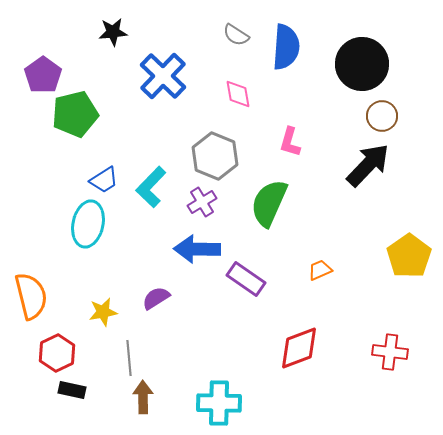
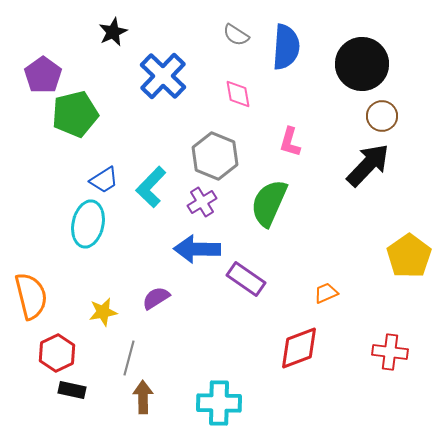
black star: rotated 20 degrees counterclockwise
orange trapezoid: moved 6 px right, 23 px down
gray line: rotated 20 degrees clockwise
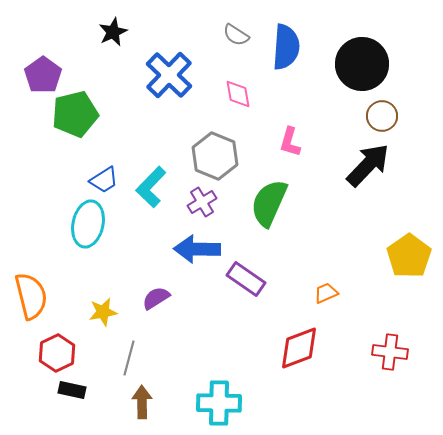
blue cross: moved 6 px right, 1 px up
brown arrow: moved 1 px left, 5 px down
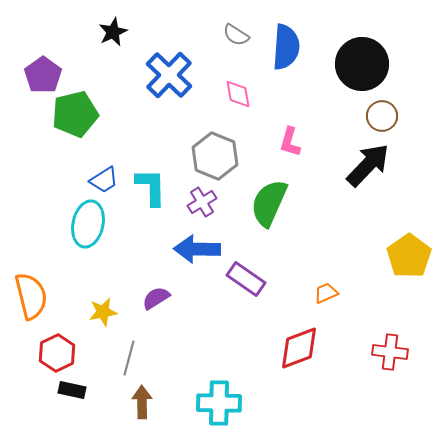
cyan L-shape: rotated 135 degrees clockwise
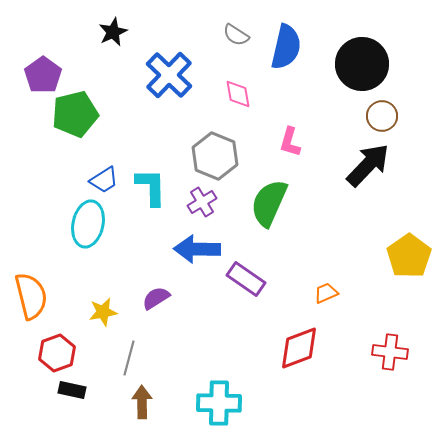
blue semicircle: rotated 9 degrees clockwise
red hexagon: rotated 6 degrees clockwise
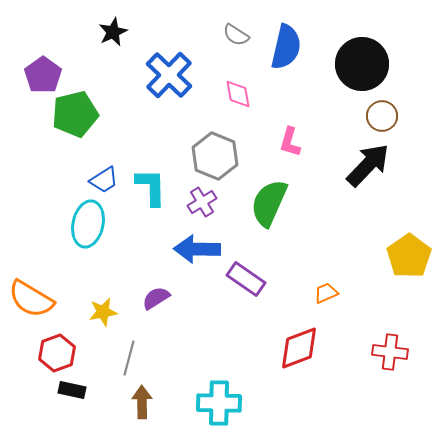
orange semicircle: moved 3 px down; rotated 135 degrees clockwise
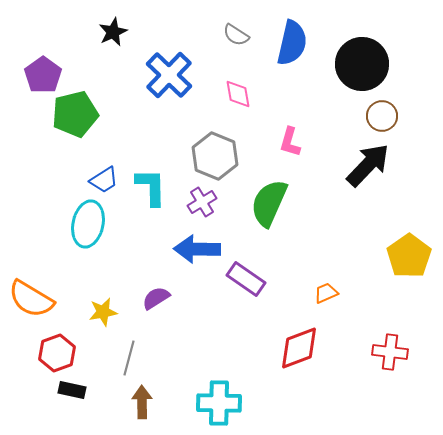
blue semicircle: moved 6 px right, 4 px up
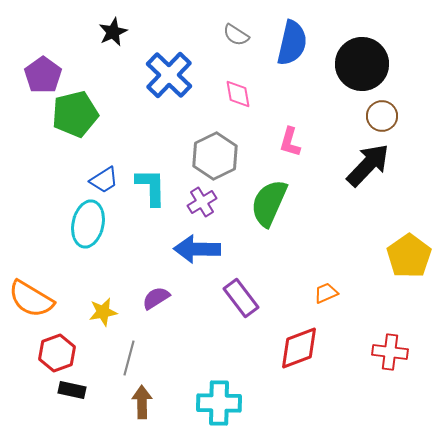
gray hexagon: rotated 12 degrees clockwise
purple rectangle: moved 5 px left, 19 px down; rotated 18 degrees clockwise
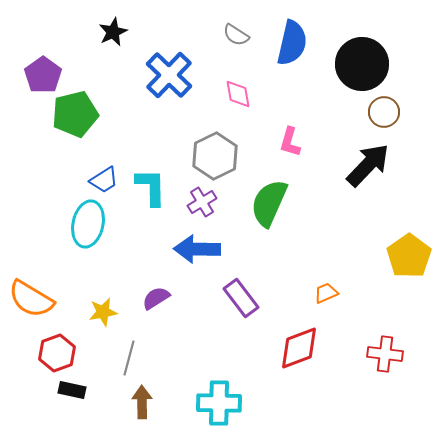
brown circle: moved 2 px right, 4 px up
red cross: moved 5 px left, 2 px down
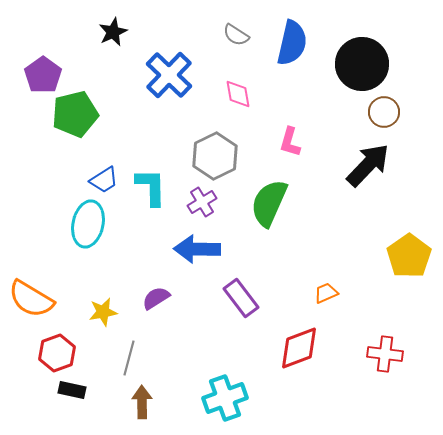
cyan cross: moved 6 px right, 5 px up; rotated 21 degrees counterclockwise
